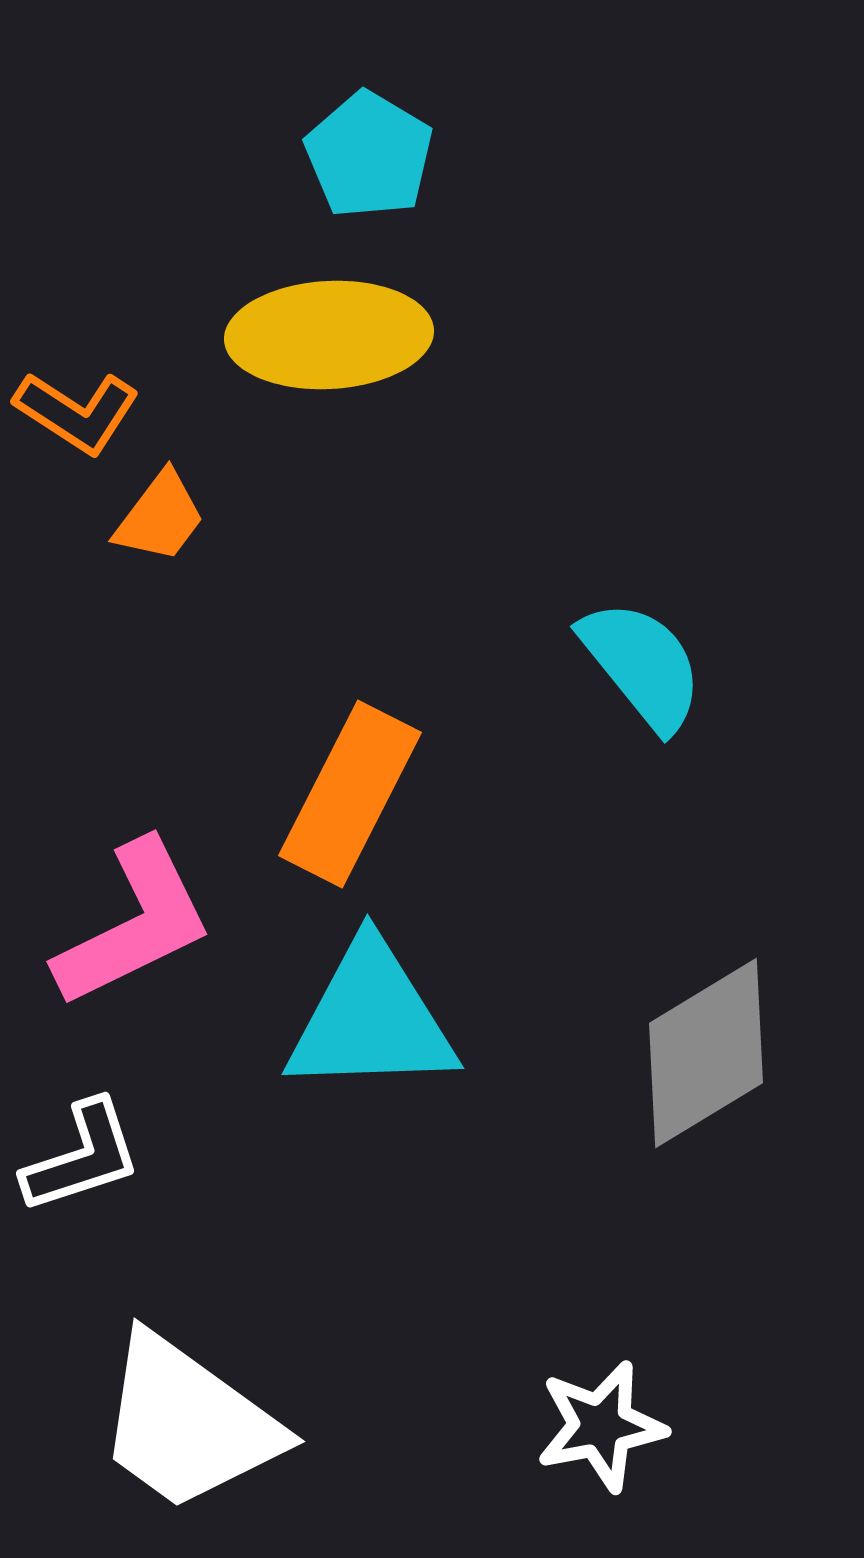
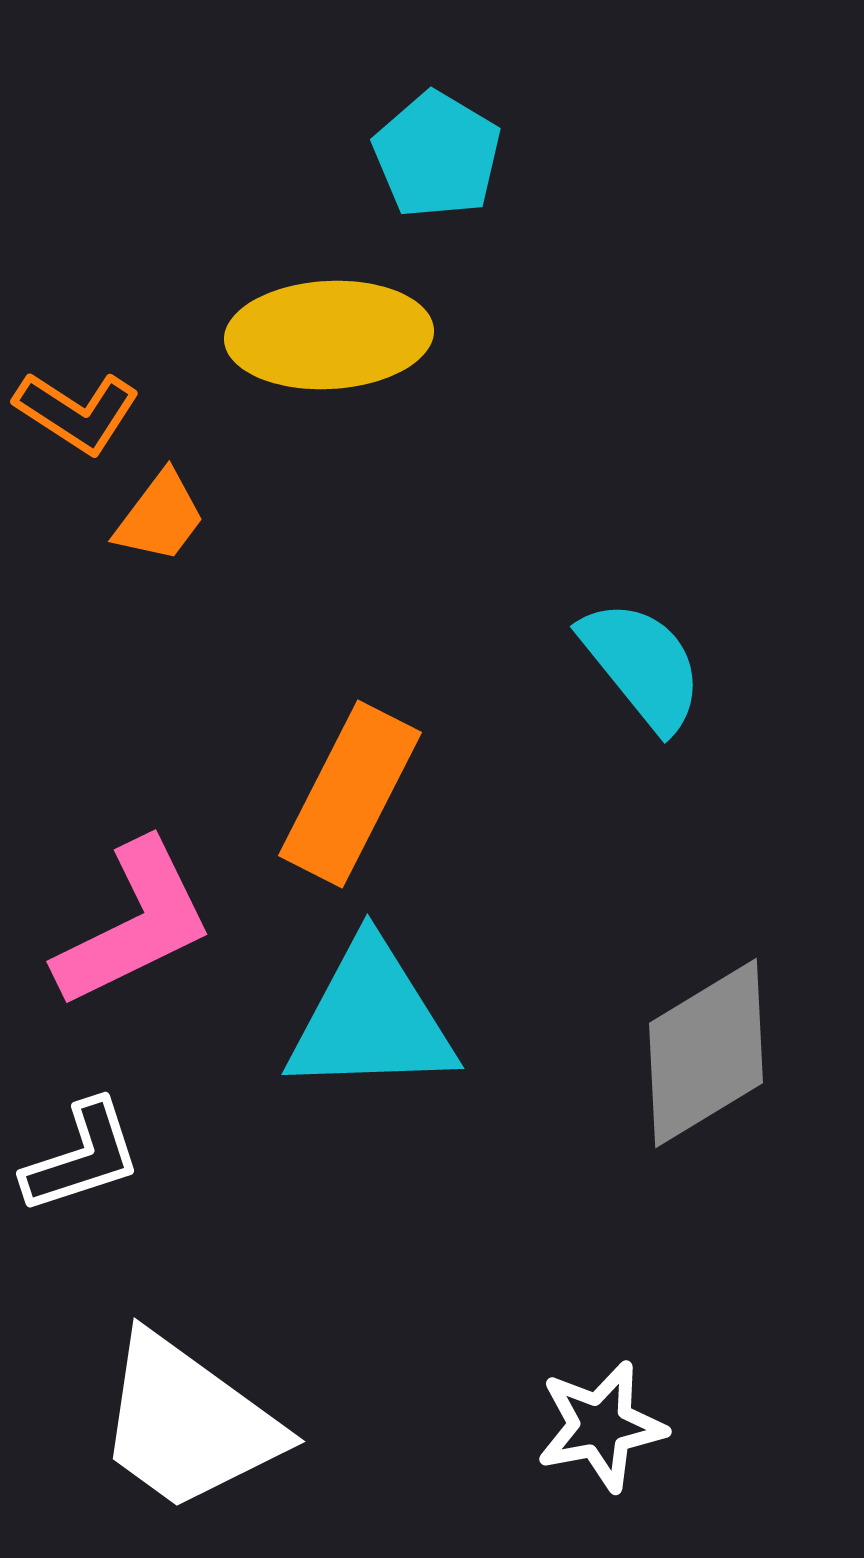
cyan pentagon: moved 68 px right
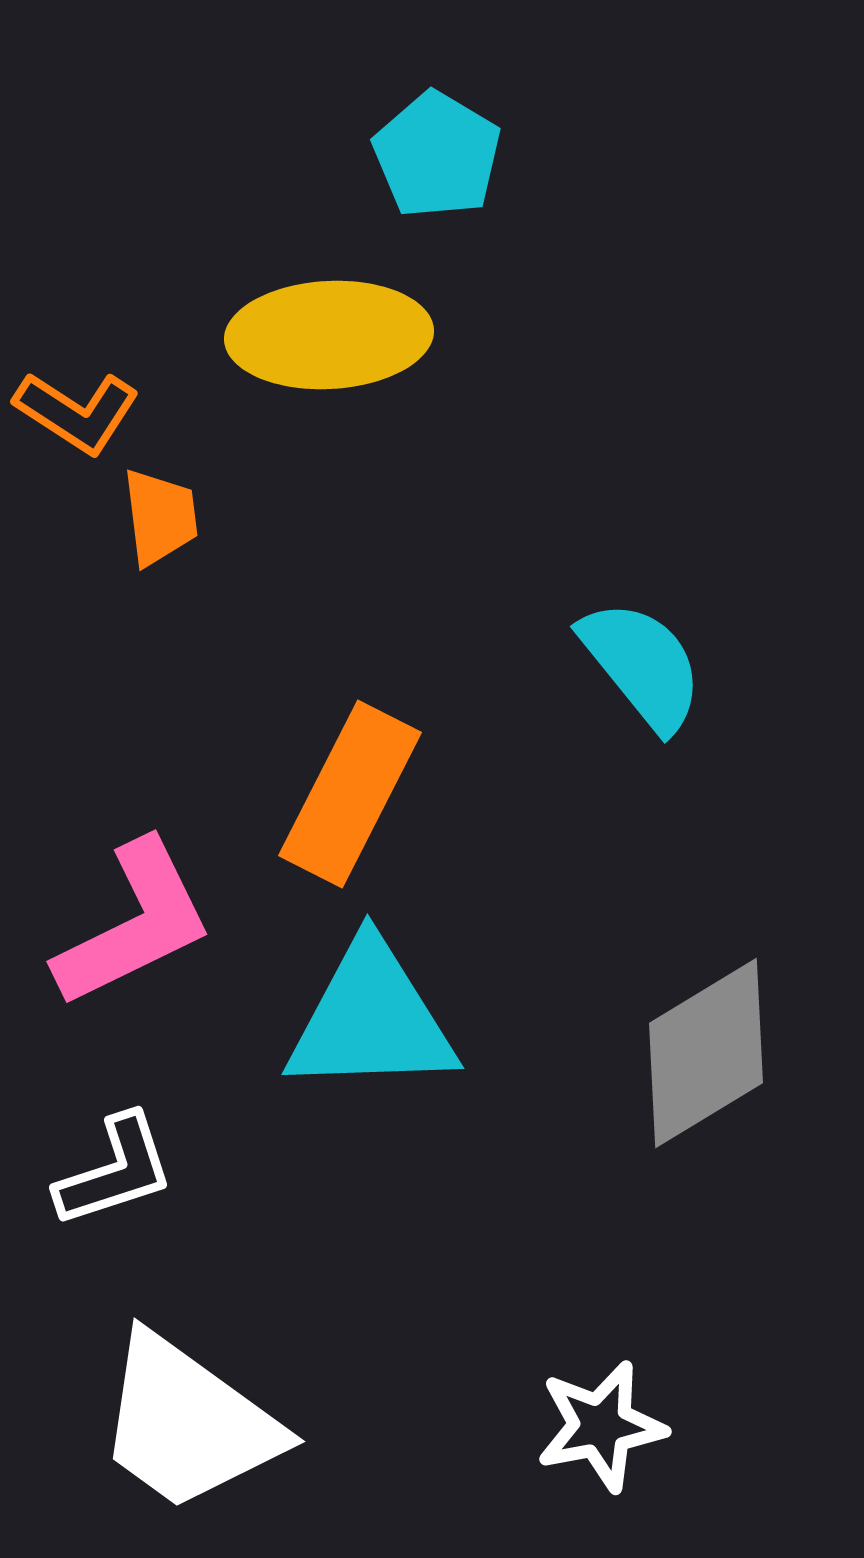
orange trapezoid: rotated 44 degrees counterclockwise
white L-shape: moved 33 px right, 14 px down
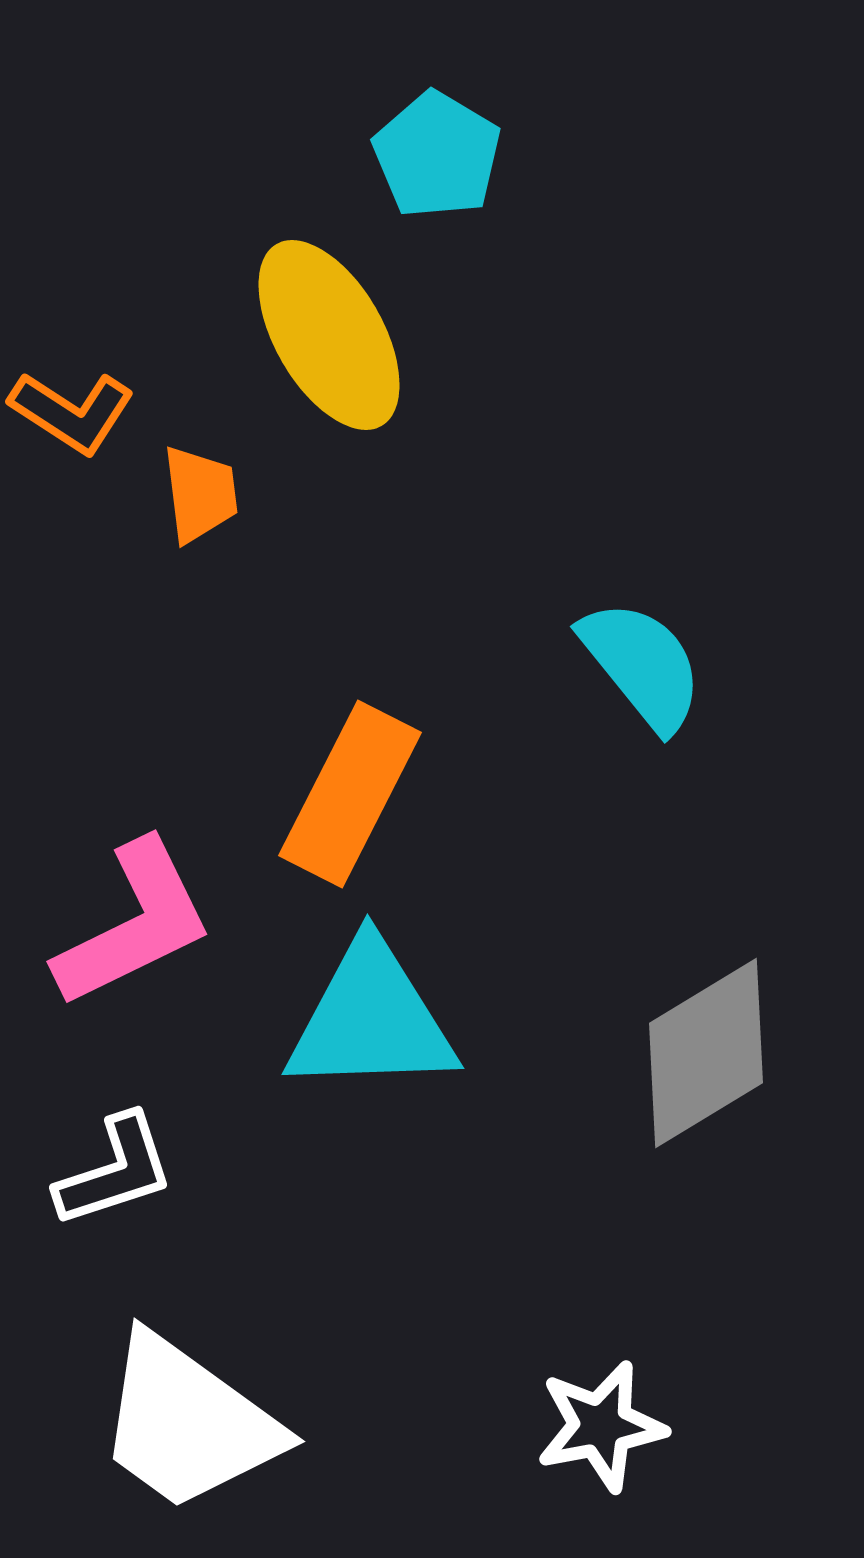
yellow ellipse: rotated 63 degrees clockwise
orange L-shape: moved 5 px left
orange trapezoid: moved 40 px right, 23 px up
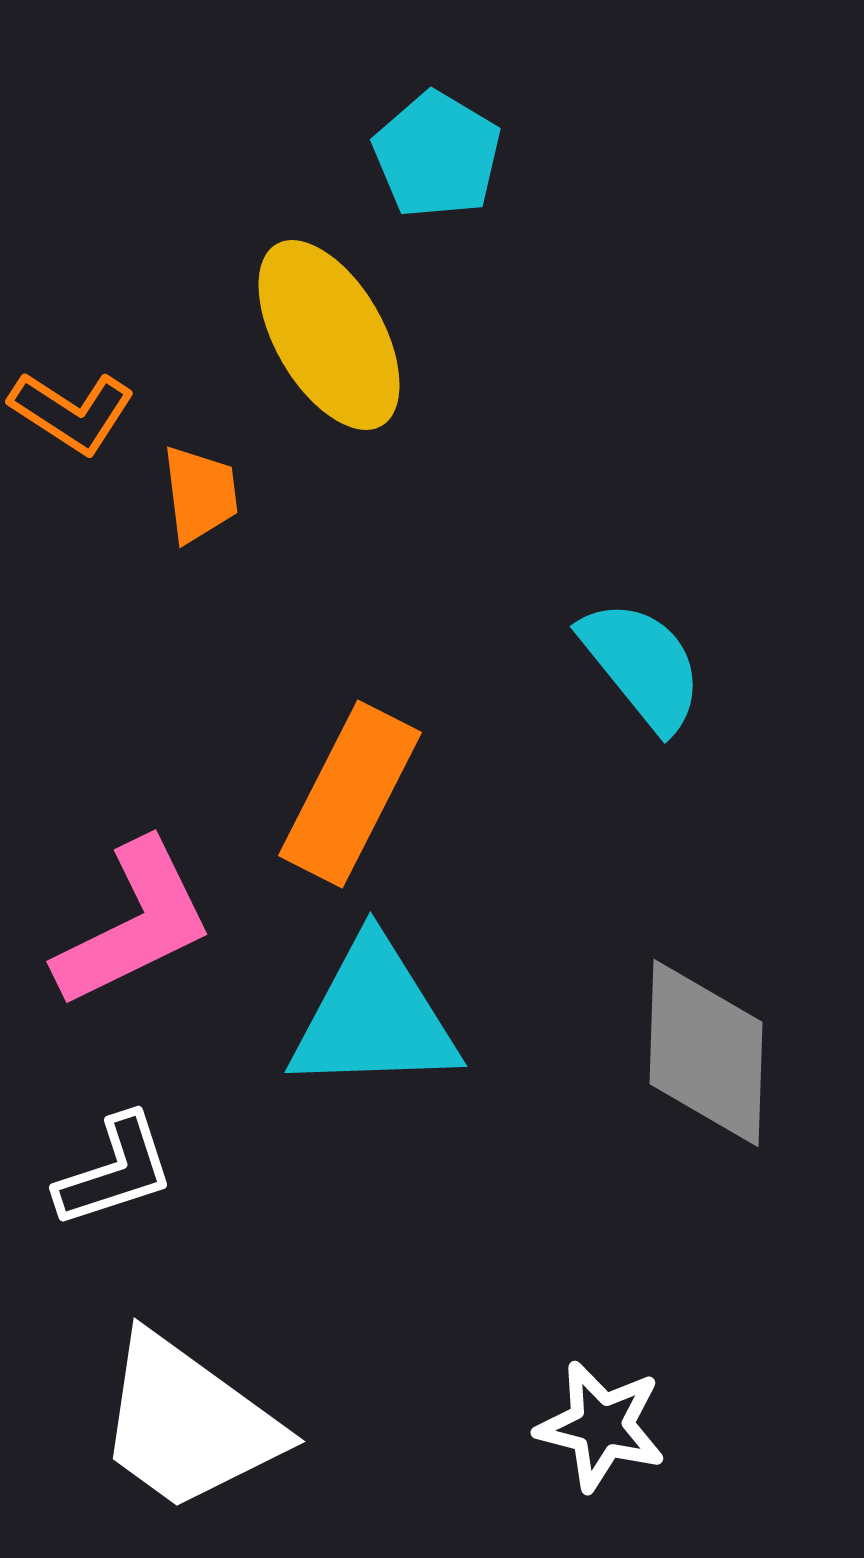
cyan triangle: moved 3 px right, 2 px up
gray diamond: rotated 57 degrees counterclockwise
white star: rotated 25 degrees clockwise
